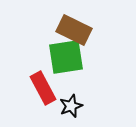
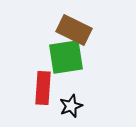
red rectangle: rotated 32 degrees clockwise
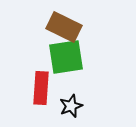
brown rectangle: moved 10 px left, 3 px up
red rectangle: moved 2 px left
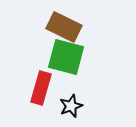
green square: rotated 24 degrees clockwise
red rectangle: rotated 12 degrees clockwise
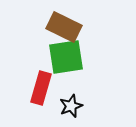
green square: rotated 24 degrees counterclockwise
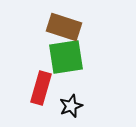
brown rectangle: rotated 8 degrees counterclockwise
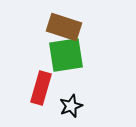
green square: moved 2 px up
